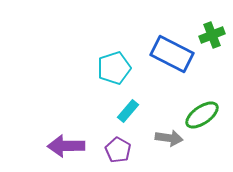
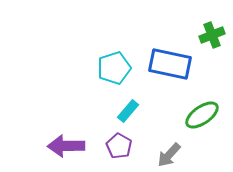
blue rectangle: moved 2 px left, 10 px down; rotated 15 degrees counterclockwise
gray arrow: moved 17 px down; rotated 124 degrees clockwise
purple pentagon: moved 1 px right, 4 px up
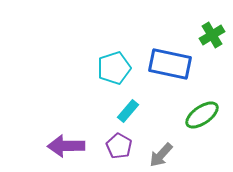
green cross: rotated 10 degrees counterclockwise
gray arrow: moved 8 px left
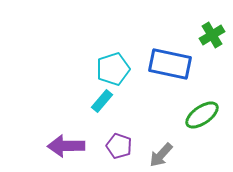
cyan pentagon: moved 1 px left, 1 px down
cyan rectangle: moved 26 px left, 10 px up
purple pentagon: rotated 10 degrees counterclockwise
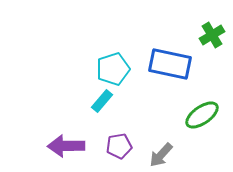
purple pentagon: rotated 30 degrees counterclockwise
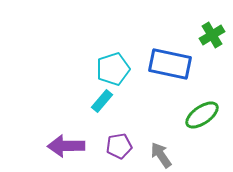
gray arrow: rotated 104 degrees clockwise
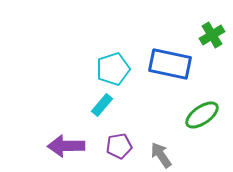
cyan rectangle: moved 4 px down
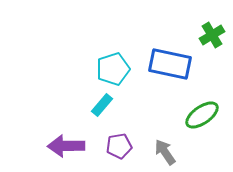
gray arrow: moved 4 px right, 3 px up
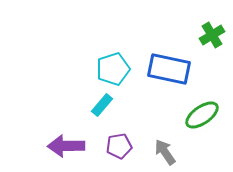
blue rectangle: moved 1 px left, 5 px down
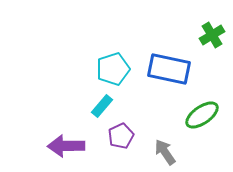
cyan rectangle: moved 1 px down
purple pentagon: moved 2 px right, 10 px up; rotated 15 degrees counterclockwise
